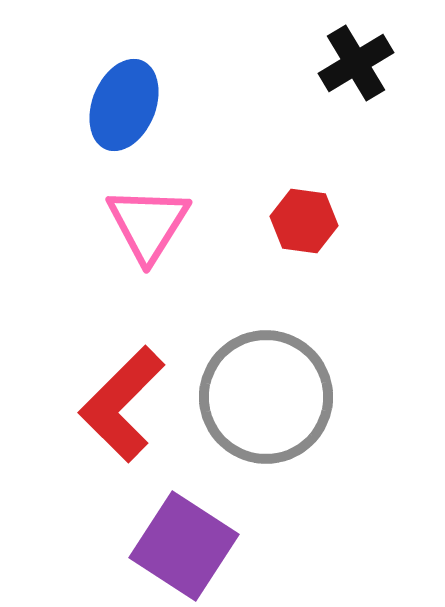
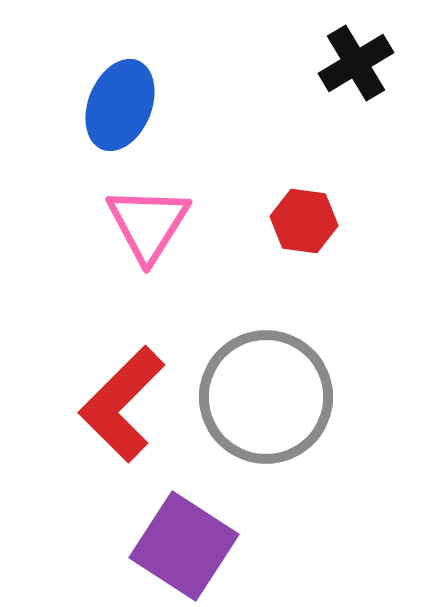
blue ellipse: moved 4 px left
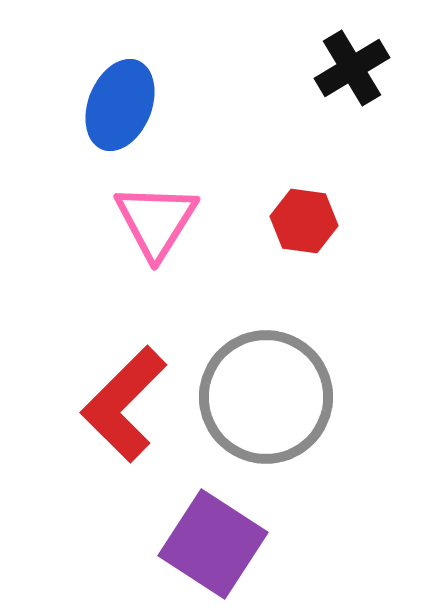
black cross: moved 4 px left, 5 px down
pink triangle: moved 8 px right, 3 px up
red L-shape: moved 2 px right
purple square: moved 29 px right, 2 px up
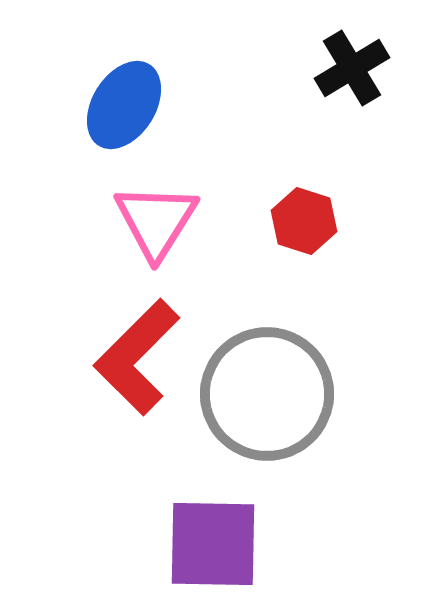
blue ellipse: moved 4 px right; rotated 10 degrees clockwise
red hexagon: rotated 10 degrees clockwise
gray circle: moved 1 px right, 3 px up
red L-shape: moved 13 px right, 47 px up
purple square: rotated 32 degrees counterclockwise
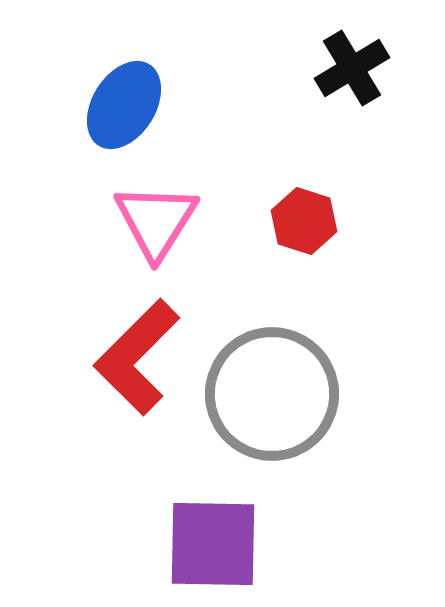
gray circle: moved 5 px right
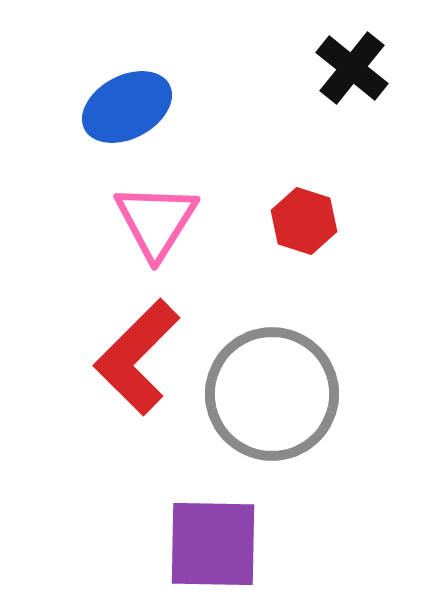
black cross: rotated 20 degrees counterclockwise
blue ellipse: moved 3 px right, 2 px down; rotated 30 degrees clockwise
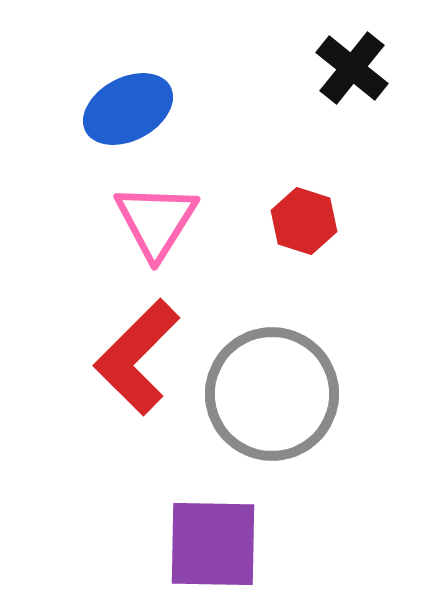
blue ellipse: moved 1 px right, 2 px down
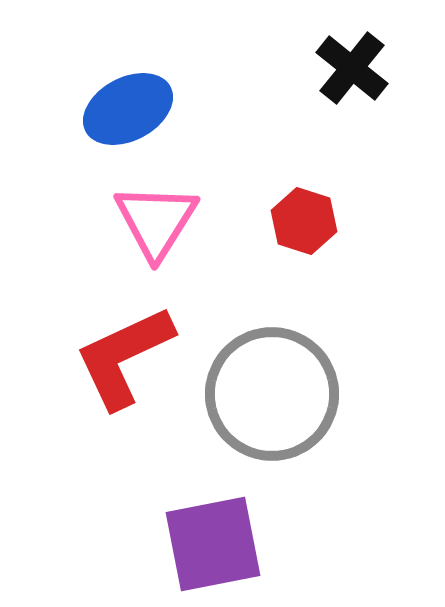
red L-shape: moved 13 px left; rotated 20 degrees clockwise
purple square: rotated 12 degrees counterclockwise
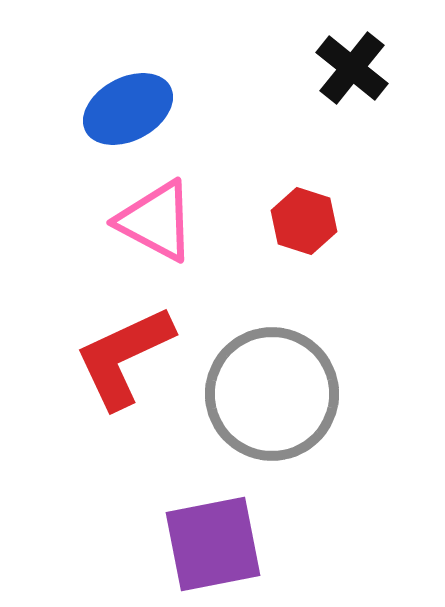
pink triangle: rotated 34 degrees counterclockwise
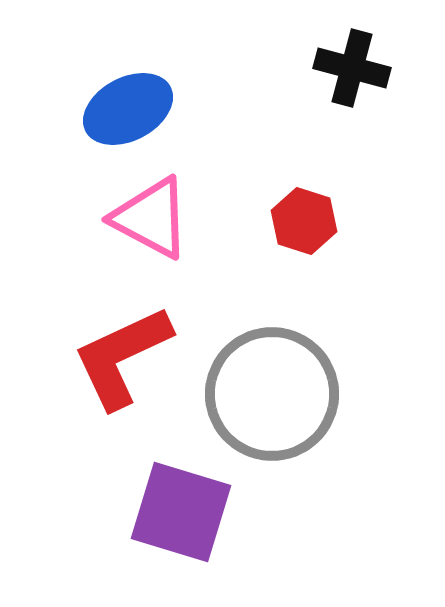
black cross: rotated 24 degrees counterclockwise
pink triangle: moved 5 px left, 3 px up
red L-shape: moved 2 px left
purple square: moved 32 px left, 32 px up; rotated 28 degrees clockwise
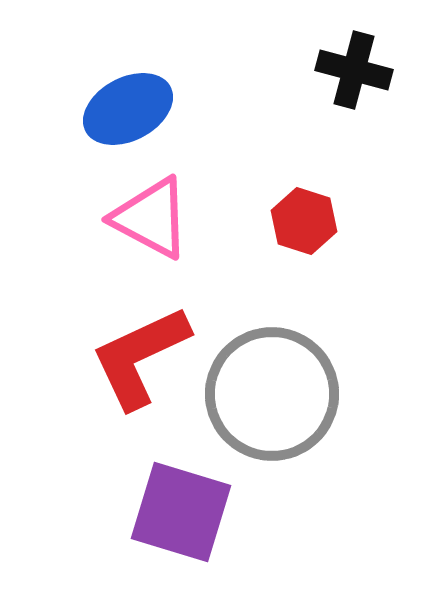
black cross: moved 2 px right, 2 px down
red L-shape: moved 18 px right
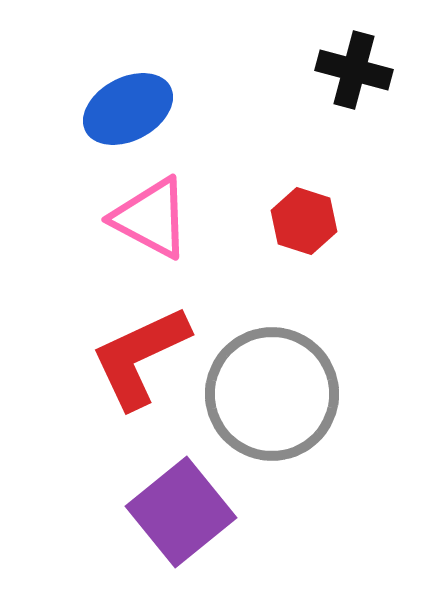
purple square: rotated 34 degrees clockwise
